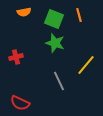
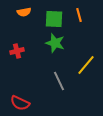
green square: rotated 18 degrees counterclockwise
red cross: moved 1 px right, 6 px up
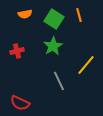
orange semicircle: moved 1 px right, 2 px down
green square: rotated 30 degrees clockwise
green star: moved 2 px left, 3 px down; rotated 24 degrees clockwise
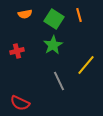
green star: moved 1 px up
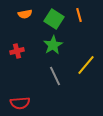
gray line: moved 4 px left, 5 px up
red semicircle: rotated 30 degrees counterclockwise
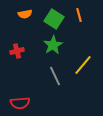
yellow line: moved 3 px left
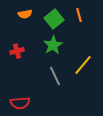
green square: rotated 18 degrees clockwise
